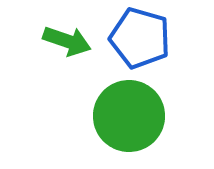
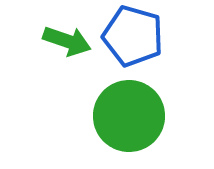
blue pentagon: moved 7 px left, 2 px up
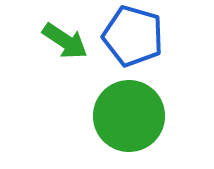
green arrow: moved 2 px left; rotated 15 degrees clockwise
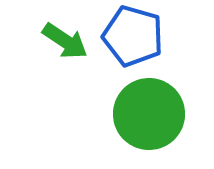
green circle: moved 20 px right, 2 px up
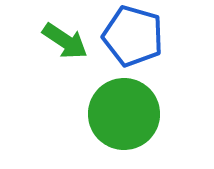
green circle: moved 25 px left
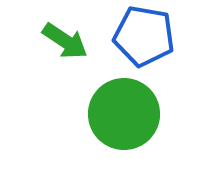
blue pentagon: moved 11 px right; rotated 6 degrees counterclockwise
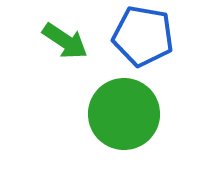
blue pentagon: moved 1 px left
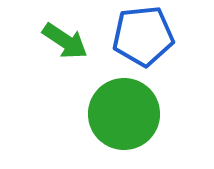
blue pentagon: rotated 16 degrees counterclockwise
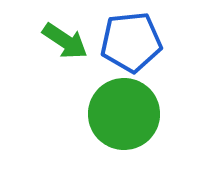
blue pentagon: moved 12 px left, 6 px down
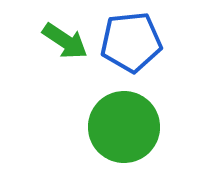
green circle: moved 13 px down
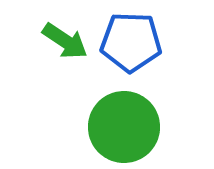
blue pentagon: rotated 8 degrees clockwise
